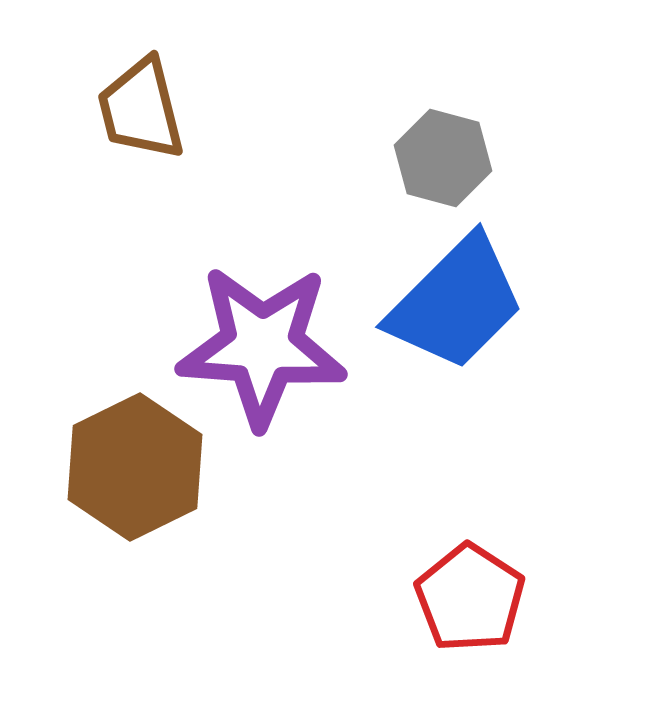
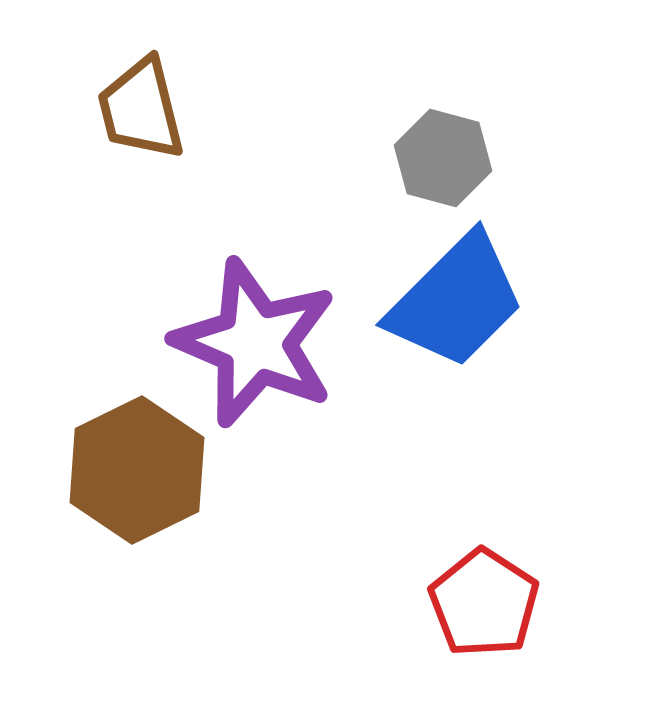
blue trapezoid: moved 2 px up
purple star: moved 7 px left, 3 px up; rotated 19 degrees clockwise
brown hexagon: moved 2 px right, 3 px down
red pentagon: moved 14 px right, 5 px down
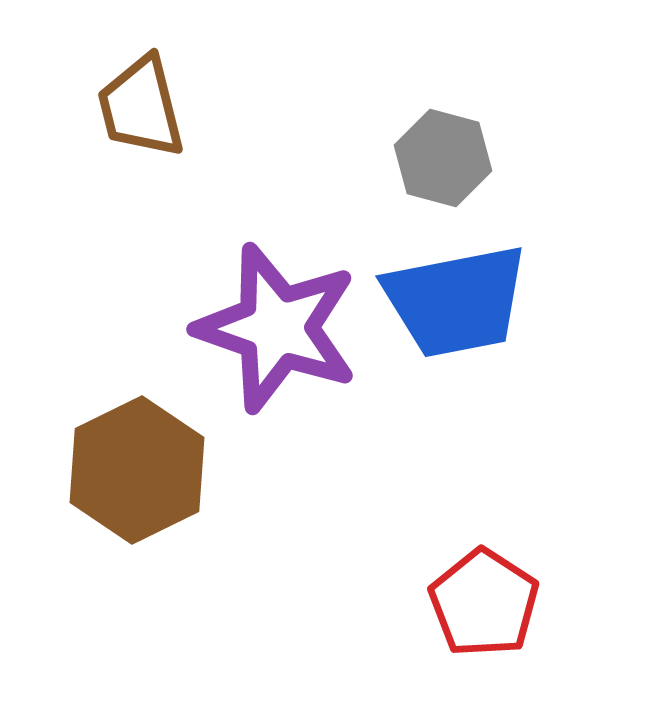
brown trapezoid: moved 2 px up
blue trapezoid: rotated 34 degrees clockwise
purple star: moved 22 px right, 15 px up; rotated 4 degrees counterclockwise
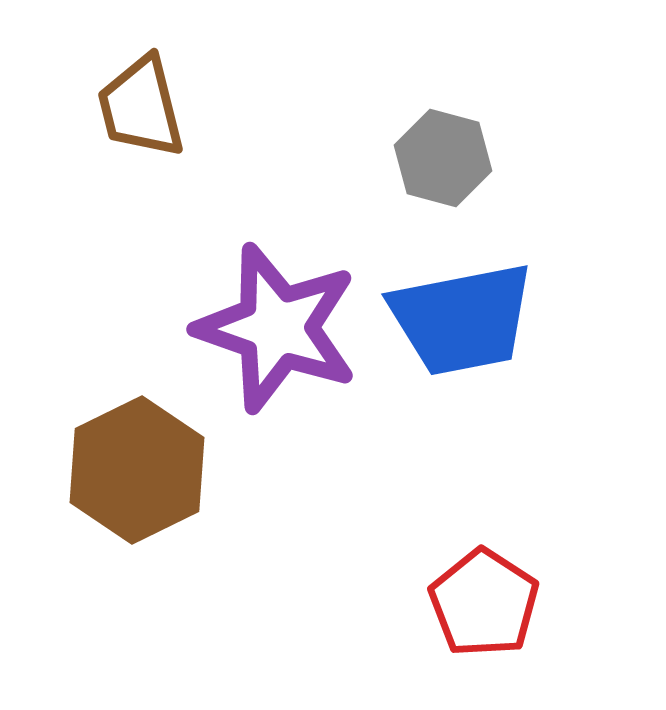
blue trapezoid: moved 6 px right, 18 px down
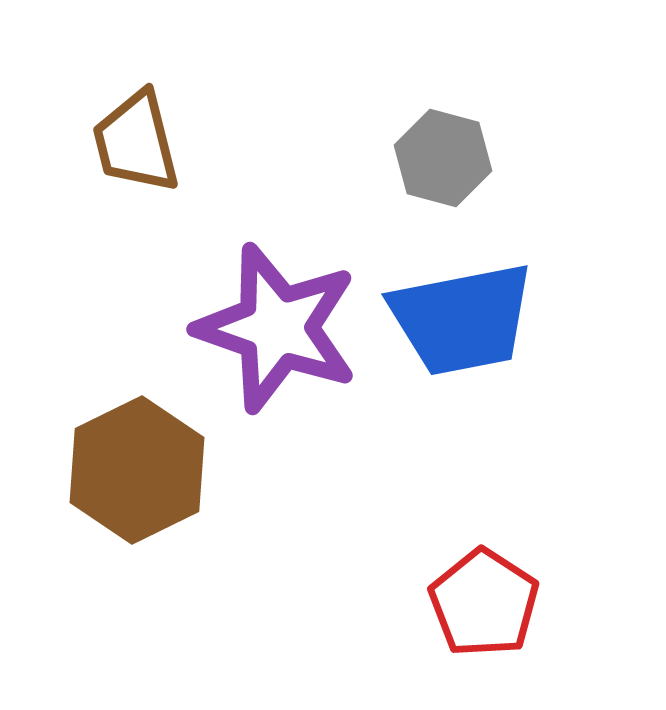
brown trapezoid: moved 5 px left, 35 px down
